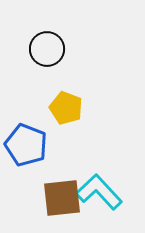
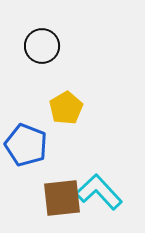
black circle: moved 5 px left, 3 px up
yellow pentagon: rotated 20 degrees clockwise
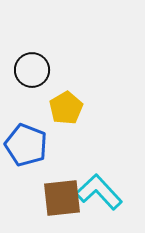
black circle: moved 10 px left, 24 px down
